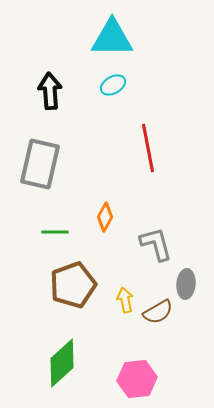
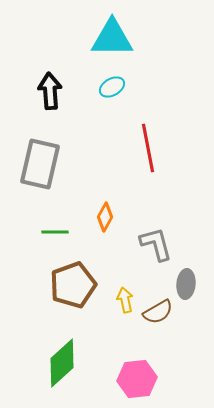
cyan ellipse: moved 1 px left, 2 px down
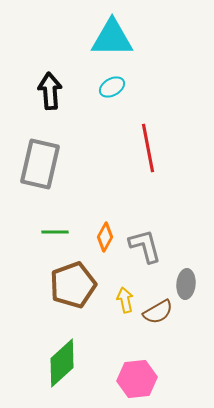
orange diamond: moved 20 px down
gray L-shape: moved 11 px left, 2 px down
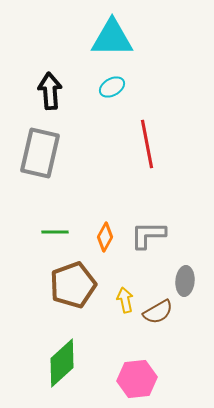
red line: moved 1 px left, 4 px up
gray rectangle: moved 11 px up
gray L-shape: moved 3 px right, 11 px up; rotated 75 degrees counterclockwise
gray ellipse: moved 1 px left, 3 px up
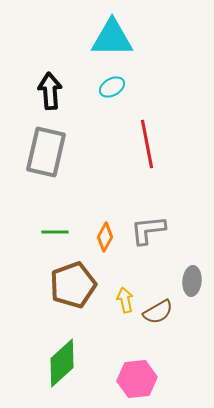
gray rectangle: moved 6 px right, 1 px up
gray L-shape: moved 5 px up; rotated 6 degrees counterclockwise
gray ellipse: moved 7 px right
